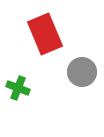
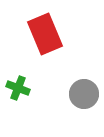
gray circle: moved 2 px right, 22 px down
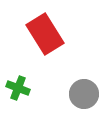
red rectangle: rotated 9 degrees counterclockwise
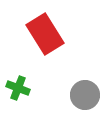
gray circle: moved 1 px right, 1 px down
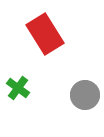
green cross: rotated 15 degrees clockwise
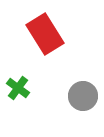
gray circle: moved 2 px left, 1 px down
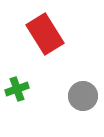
green cross: moved 1 px left, 1 px down; rotated 35 degrees clockwise
